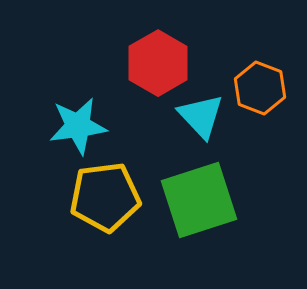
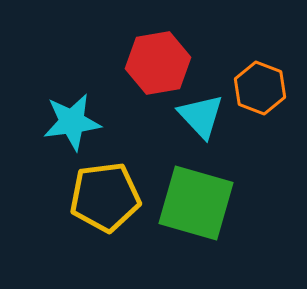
red hexagon: rotated 20 degrees clockwise
cyan star: moved 6 px left, 4 px up
green square: moved 3 px left, 3 px down; rotated 34 degrees clockwise
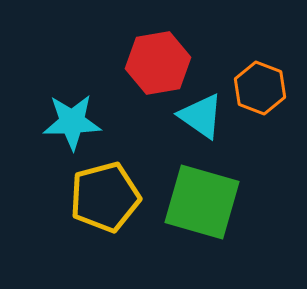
cyan triangle: rotated 12 degrees counterclockwise
cyan star: rotated 6 degrees clockwise
yellow pentagon: rotated 8 degrees counterclockwise
green square: moved 6 px right, 1 px up
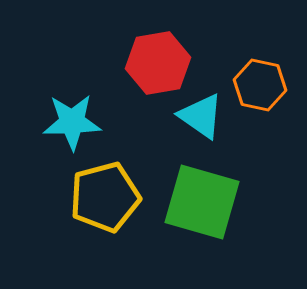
orange hexagon: moved 3 px up; rotated 9 degrees counterclockwise
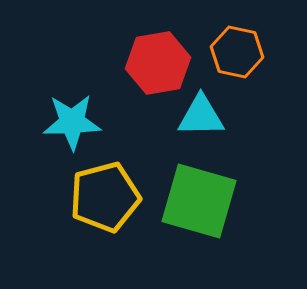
orange hexagon: moved 23 px left, 33 px up
cyan triangle: rotated 36 degrees counterclockwise
green square: moved 3 px left, 1 px up
